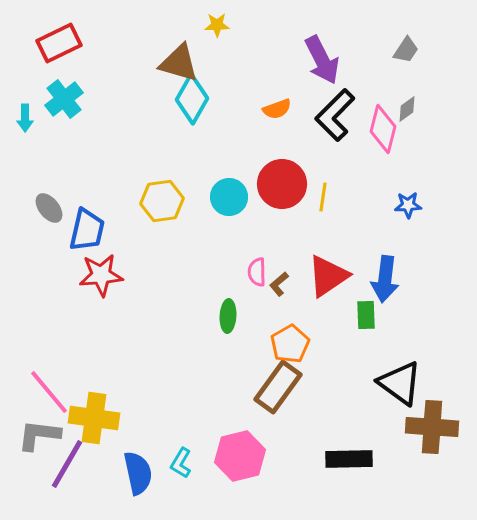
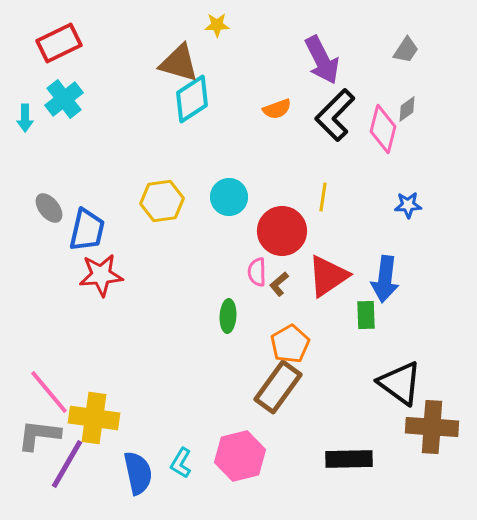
cyan diamond: rotated 27 degrees clockwise
red circle: moved 47 px down
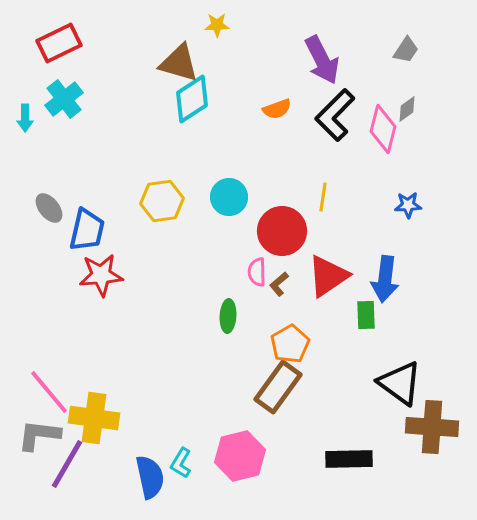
blue semicircle: moved 12 px right, 4 px down
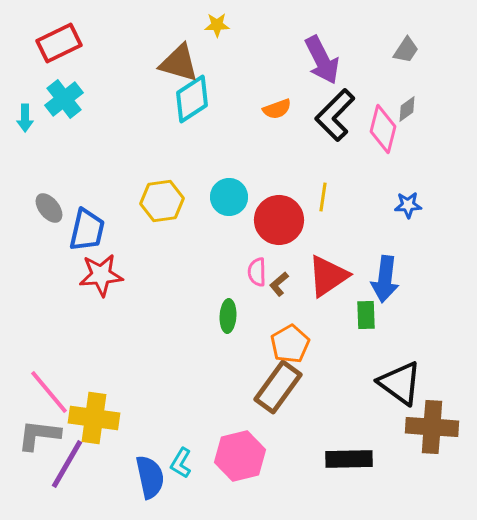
red circle: moved 3 px left, 11 px up
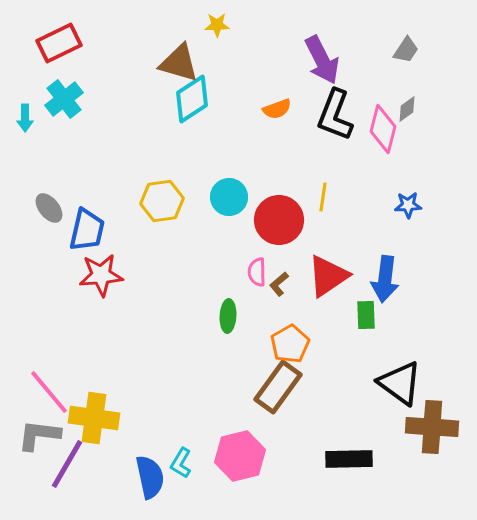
black L-shape: rotated 24 degrees counterclockwise
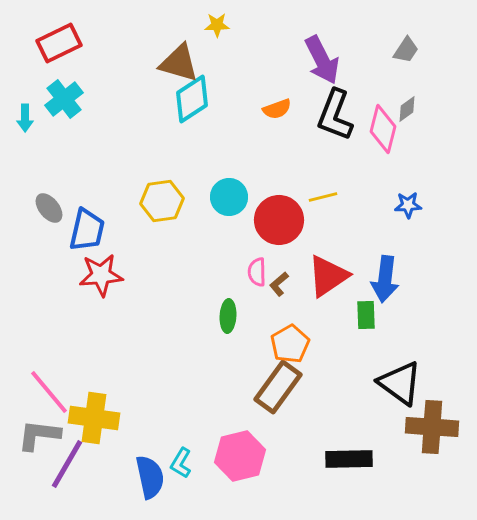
yellow line: rotated 68 degrees clockwise
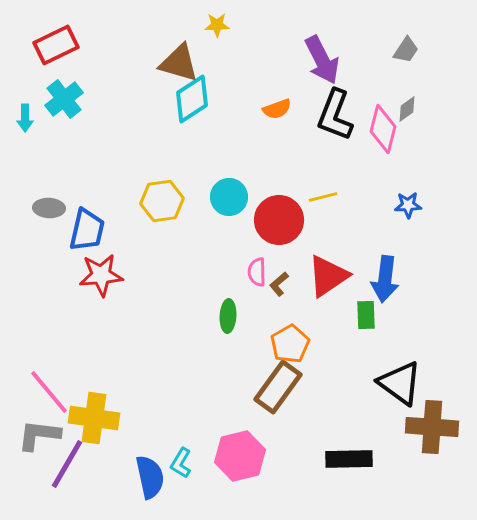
red rectangle: moved 3 px left, 2 px down
gray ellipse: rotated 48 degrees counterclockwise
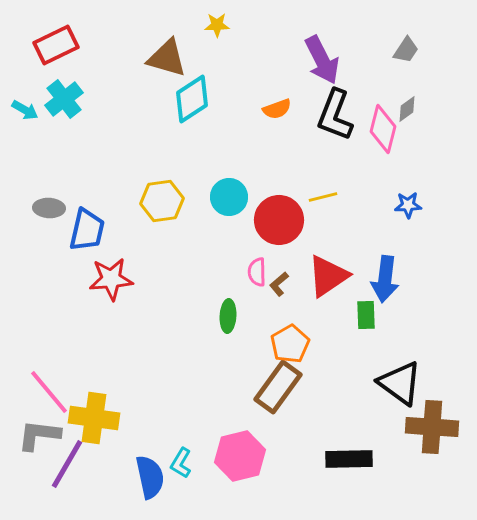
brown triangle: moved 12 px left, 5 px up
cyan arrow: moved 8 px up; rotated 60 degrees counterclockwise
red star: moved 10 px right, 4 px down
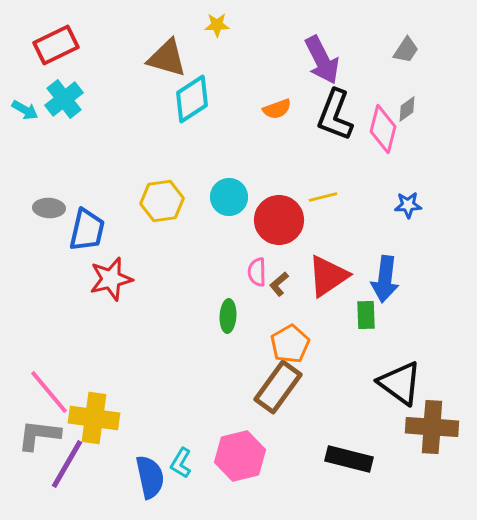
red star: rotated 9 degrees counterclockwise
black rectangle: rotated 15 degrees clockwise
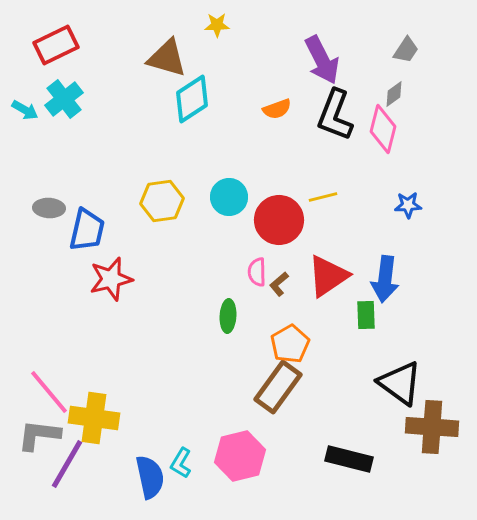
gray diamond: moved 13 px left, 15 px up
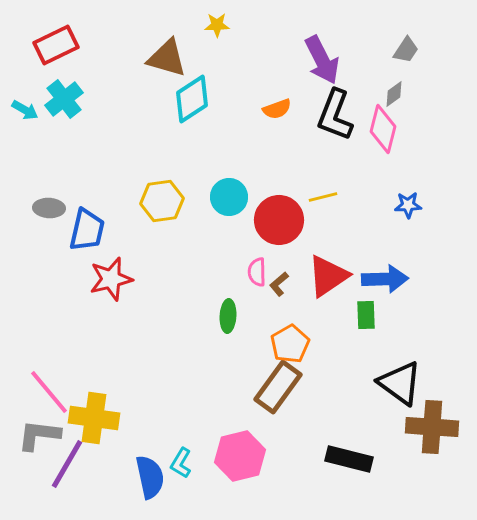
blue arrow: rotated 99 degrees counterclockwise
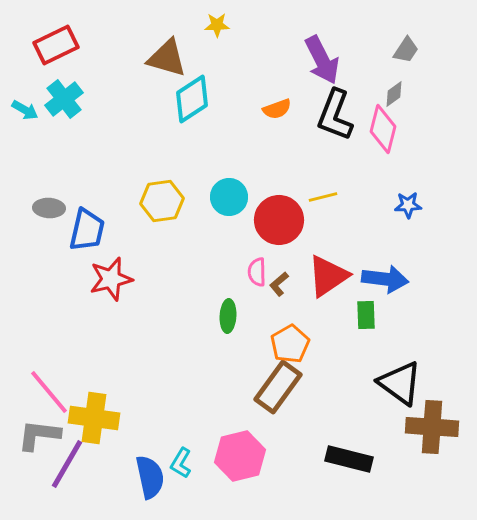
blue arrow: rotated 9 degrees clockwise
